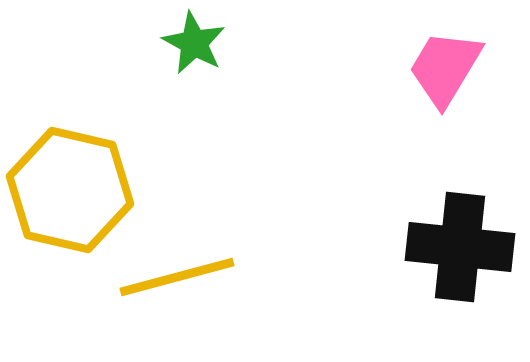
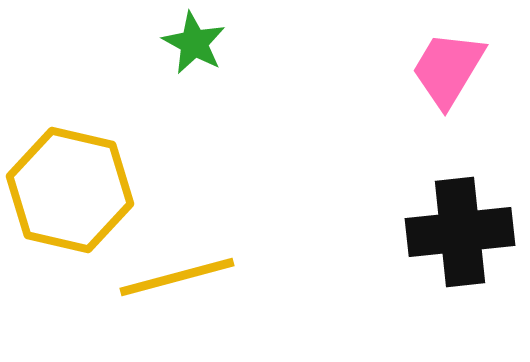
pink trapezoid: moved 3 px right, 1 px down
black cross: moved 15 px up; rotated 12 degrees counterclockwise
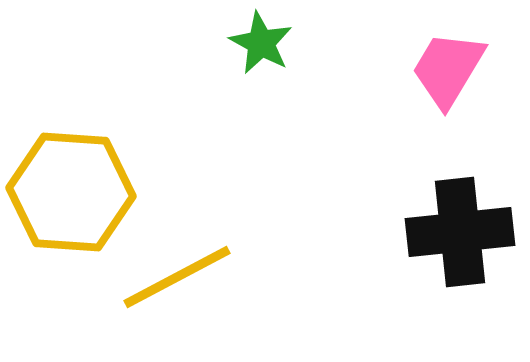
green star: moved 67 px right
yellow hexagon: moved 1 px right, 2 px down; rotated 9 degrees counterclockwise
yellow line: rotated 13 degrees counterclockwise
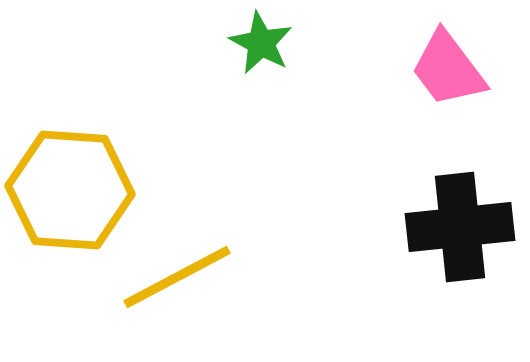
pink trapezoid: rotated 68 degrees counterclockwise
yellow hexagon: moved 1 px left, 2 px up
black cross: moved 5 px up
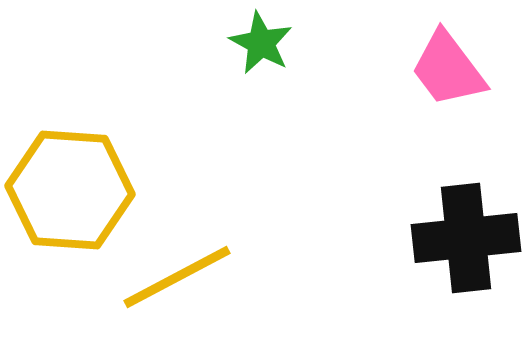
black cross: moved 6 px right, 11 px down
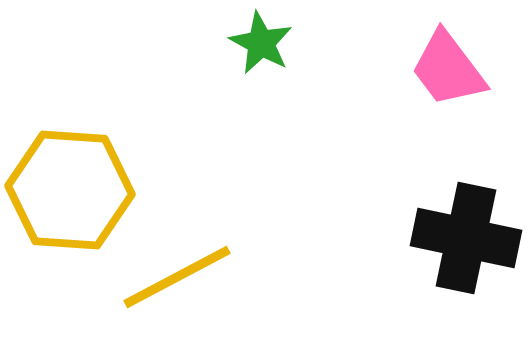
black cross: rotated 18 degrees clockwise
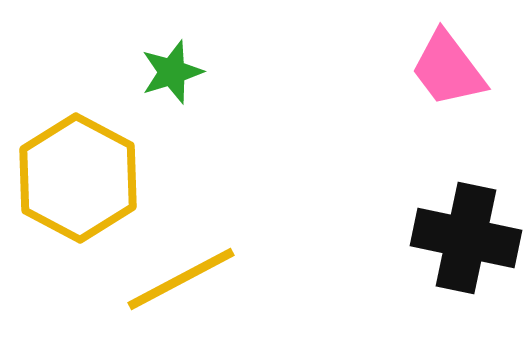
green star: moved 89 px left, 29 px down; rotated 26 degrees clockwise
yellow hexagon: moved 8 px right, 12 px up; rotated 24 degrees clockwise
yellow line: moved 4 px right, 2 px down
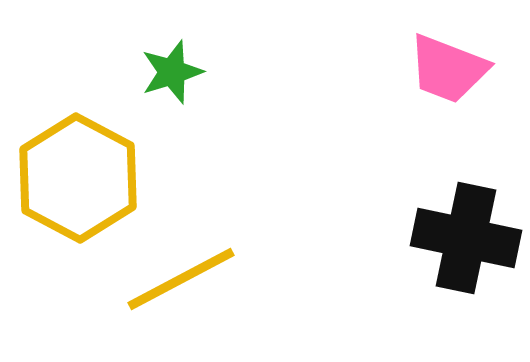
pink trapezoid: rotated 32 degrees counterclockwise
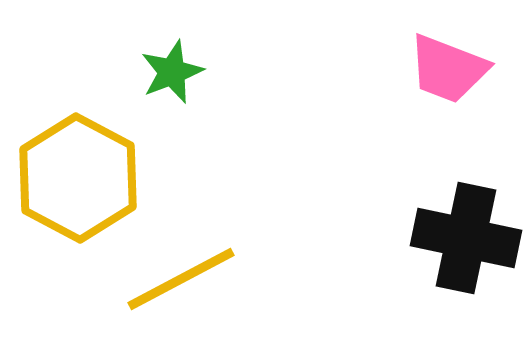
green star: rotated 4 degrees counterclockwise
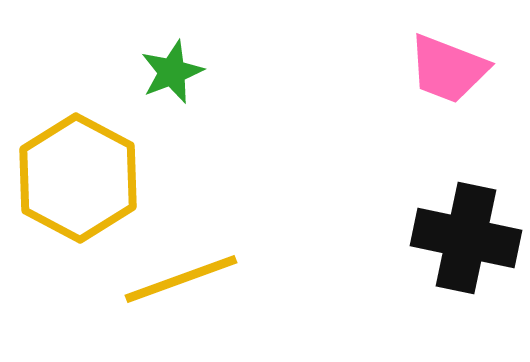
yellow line: rotated 8 degrees clockwise
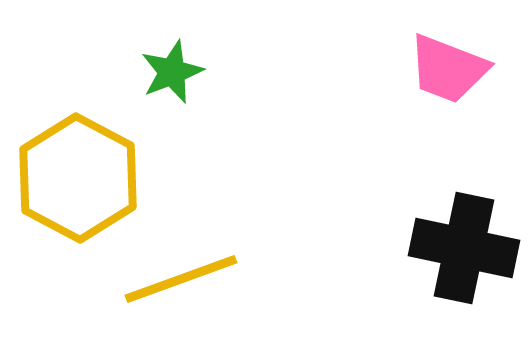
black cross: moved 2 px left, 10 px down
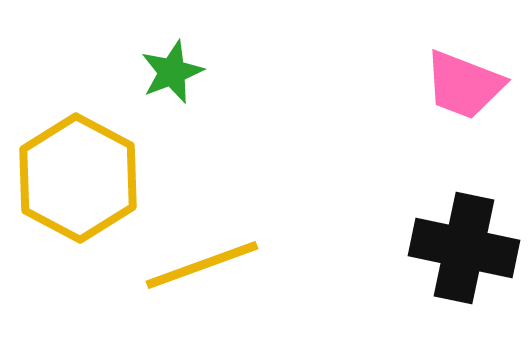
pink trapezoid: moved 16 px right, 16 px down
yellow line: moved 21 px right, 14 px up
